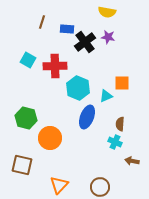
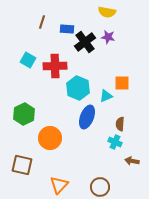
green hexagon: moved 2 px left, 4 px up; rotated 20 degrees clockwise
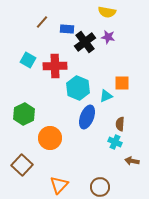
brown line: rotated 24 degrees clockwise
brown square: rotated 30 degrees clockwise
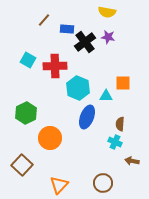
brown line: moved 2 px right, 2 px up
orange square: moved 1 px right
cyan triangle: rotated 24 degrees clockwise
green hexagon: moved 2 px right, 1 px up
brown circle: moved 3 px right, 4 px up
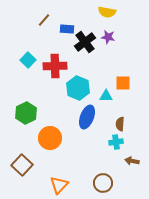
cyan square: rotated 14 degrees clockwise
cyan cross: moved 1 px right; rotated 32 degrees counterclockwise
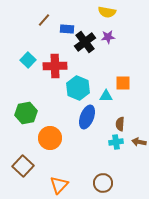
purple star: rotated 16 degrees counterclockwise
green hexagon: rotated 15 degrees clockwise
brown arrow: moved 7 px right, 19 px up
brown square: moved 1 px right, 1 px down
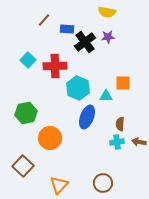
cyan cross: moved 1 px right
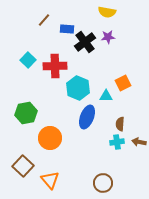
orange square: rotated 28 degrees counterclockwise
orange triangle: moved 9 px left, 5 px up; rotated 24 degrees counterclockwise
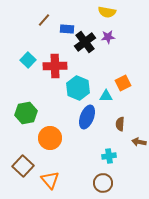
cyan cross: moved 8 px left, 14 px down
